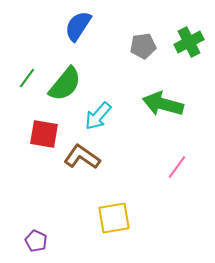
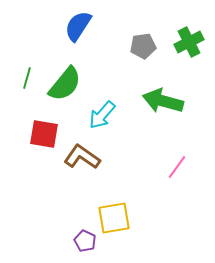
green line: rotated 20 degrees counterclockwise
green arrow: moved 3 px up
cyan arrow: moved 4 px right, 1 px up
purple pentagon: moved 49 px right
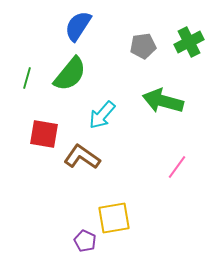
green semicircle: moved 5 px right, 10 px up
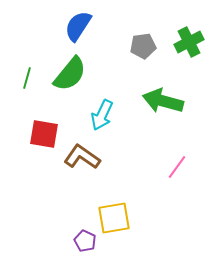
cyan arrow: rotated 16 degrees counterclockwise
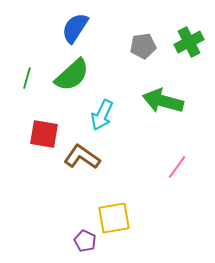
blue semicircle: moved 3 px left, 2 px down
green semicircle: moved 2 px right, 1 px down; rotated 9 degrees clockwise
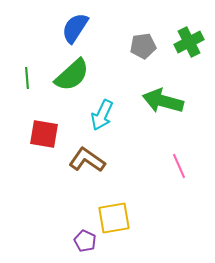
green line: rotated 20 degrees counterclockwise
brown L-shape: moved 5 px right, 3 px down
pink line: moved 2 px right, 1 px up; rotated 60 degrees counterclockwise
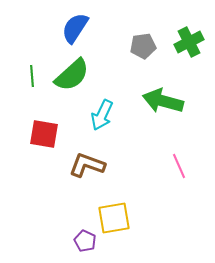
green line: moved 5 px right, 2 px up
brown L-shape: moved 5 px down; rotated 15 degrees counterclockwise
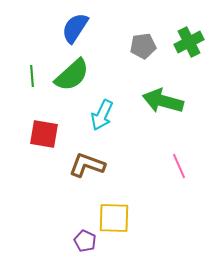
yellow square: rotated 12 degrees clockwise
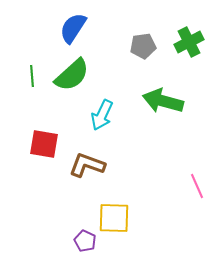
blue semicircle: moved 2 px left
red square: moved 10 px down
pink line: moved 18 px right, 20 px down
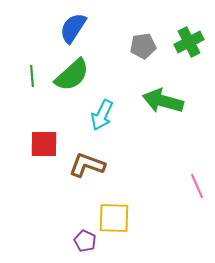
red square: rotated 8 degrees counterclockwise
